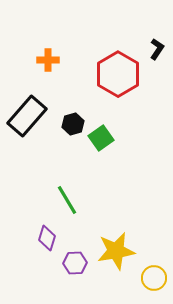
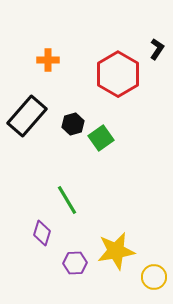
purple diamond: moved 5 px left, 5 px up
yellow circle: moved 1 px up
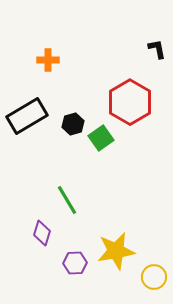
black L-shape: rotated 45 degrees counterclockwise
red hexagon: moved 12 px right, 28 px down
black rectangle: rotated 18 degrees clockwise
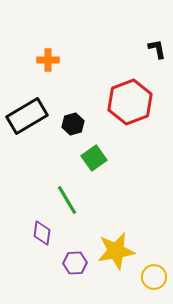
red hexagon: rotated 9 degrees clockwise
green square: moved 7 px left, 20 px down
purple diamond: rotated 10 degrees counterclockwise
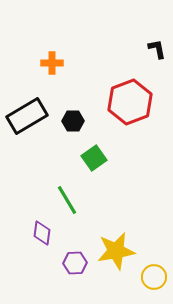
orange cross: moved 4 px right, 3 px down
black hexagon: moved 3 px up; rotated 15 degrees clockwise
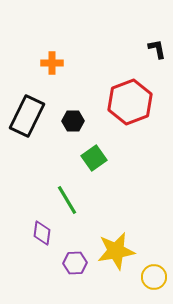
black rectangle: rotated 33 degrees counterclockwise
